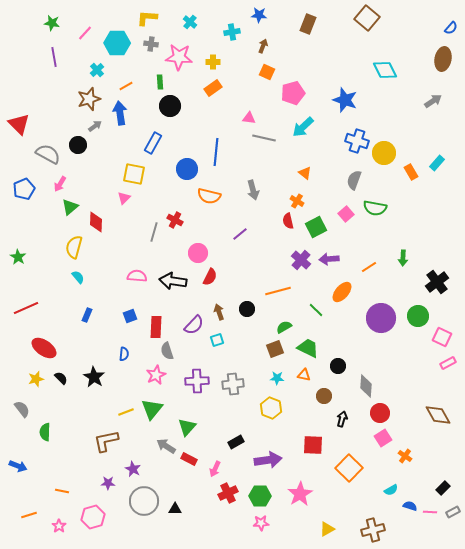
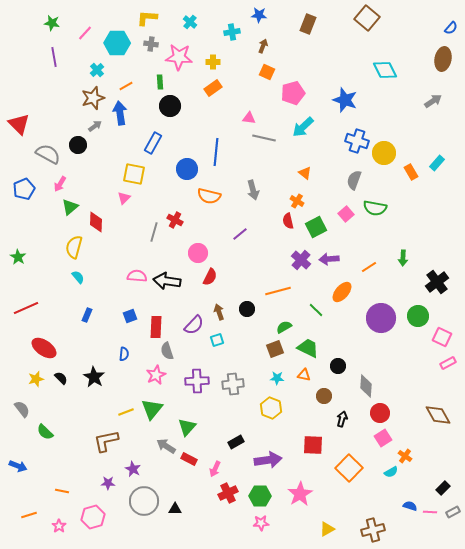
brown star at (89, 99): moved 4 px right, 1 px up
black arrow at (173, 281): moved 6 px left
green semicircle at (45, 432): rotated 48 degrees counterclockwise
cyan semicircle at (391, 490): moved 18 px up
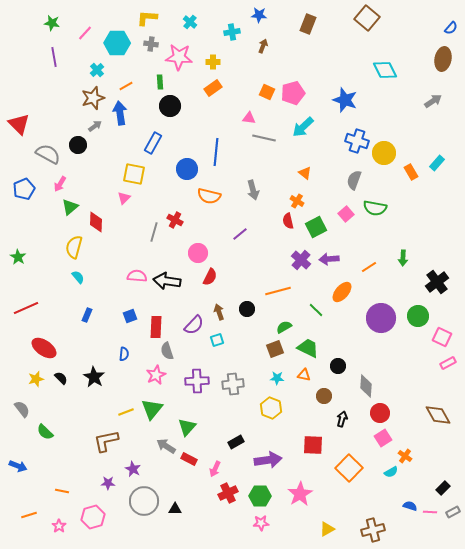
orange square at (267, 72): moved 20 px down
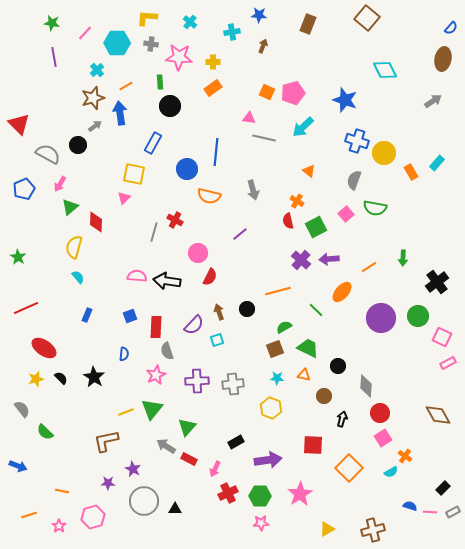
orange triangle at (305, 173): moved 4 px right, 2 px up
